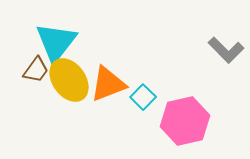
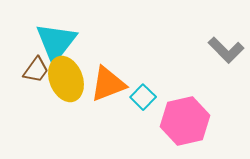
yellow ellipse: moved 3 px left, 1 px up; rotated 15 degrees clockwise
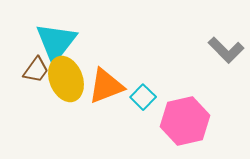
orange triangle: moved 2 px left, 2 px down
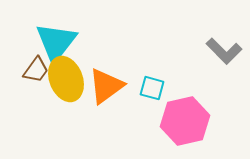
gray L-shape: moved 2 px left, 1 px down
orange triangle: rotated 15 degrees counterclockwise
cyan square: moved 9 px right, 9 px up; rotated 30 degrees counterclockwise
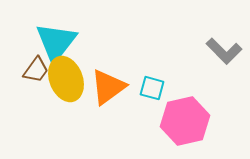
orange triangle: moved 2 px right, 1 px down
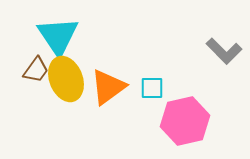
cyan triangle: moved 2 px right, 6 px up; rotated 12 degrees counterclockwise
cyan square: rotated 15 degrees counterclockwise
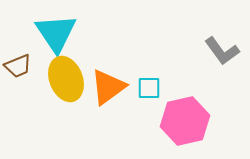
cyan triangle: moved 2 px left, 3 px up
gray L-shape: moved 2 px left; rotated 9 degrees clockwise
brown trapezoid: moved 18 px left, 4 px up; rotated 32 degrees clockwise
cyan square: moved 3 px left
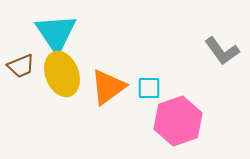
brown trapezoid: moved 3 px right
yellow ellipse: moved 4 px left, 5 px up
pink hexagon: moved 7 px left; rotated 6 degrees counterclockwise
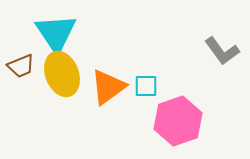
cyan square: moved 3 px left, 2 px up
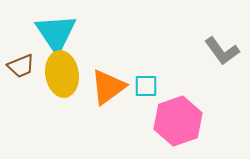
yellow ellipse: rotated 12 degrees clockwise
